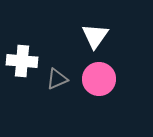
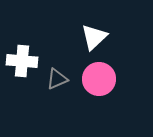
white triangle: moved 1 px left, 1 px down; rotated 12 degrees clockwise
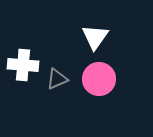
white triangle: moved 1 px right; rotated 12 degrees counterclockwise
white cross: moved 1 px right, 4 px down
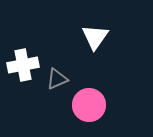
white cross: rotated 16 degrees counterclockwise
pink circle: moved 10 px left, 26 px down
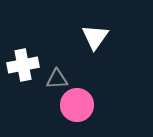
gray triangle: rotated 20 degrees clockwise
pink circle: moved 12 px left
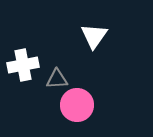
white triangle: moved 1 px left, 1 px up
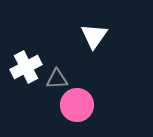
white cross: moved 3 px right, 2 px down; rotated 16 degrees counterclockwise
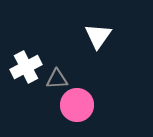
white triangle: moved 4 px right
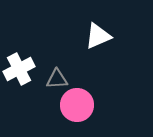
white triangle: rotated 32 degrees clockwise
white cross: moved 7 px left, 2 px down
